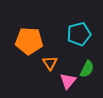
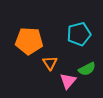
green semicircle: rotated 36 degrees clockwise
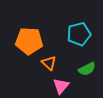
orange triangle: moved 1 px left; rotated 14 degrees counterclockwise
pink triangle: moved 7 px left, 5 px down
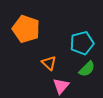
cyan pentagon: moved 3 px right, 9 px down
orange pentagon: moved 3 px left, 12 px up; rotated 16 degrees clockwise
green semicircle: rotated 18 degrees counterclockwise
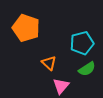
orange pentagon: moved 1 px up
green semicircle: rotated 12 degrees clockwise
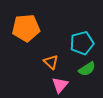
orange pentagon: rotated 24 degrees counterclockwise
orange triangle: moved 2 px right, 1 px up
pink triangle: moved 1 px left, 1 px up
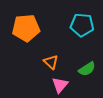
cyan pentagon: moved 18 px up; rotated 20 degrees clockwise
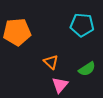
orange pentagon: moved 9 px left, 4 px down
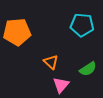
green semicircle: moved 1 px right
pink triangle: moved 1 px right
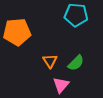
cyan pentagon: moved 6 px left, 10 px up
orange triangle: moved 1 px left, 1 px up; rotated 14 degrees clockwise
green semicircle: moved 12 px left, 6 px up; rotated 12 degrees counterclockwise
